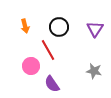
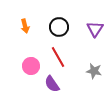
red line: moved 10 px right, 7 px down
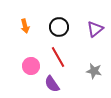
purple triangle: rotated 18 degrees clockwise
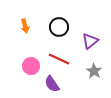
purple triangle: moved 5 px left, 12 px down
red line: moved 1 px right, 2 px down; rotated 35 degrees counterclockwise
gray star: rotated 21 degrees clockwise
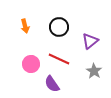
pink circle: moved 2 px up
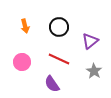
pink circle: moved 9 px left, 2 px up
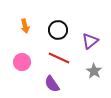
black circle: moved 1 px left, 3 px down
red line: moved 1 px up
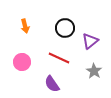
black circle: moved 7 px right, 2 px up
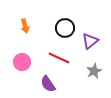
gray star: rotated 14 degrees clockwise
purple semicircle: moved 4 px left
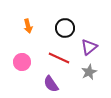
orange arrow: moved 3 px right
purple triangle: moved 1 px left, 6 px down
gray star: moved 5 px left, 1 px down
purple semicircle: moved 3 px right
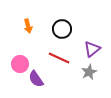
black circle: moved 3 px left, 1 px down
purple triangle: moved 3 px right, 2 px down
pink circle: moved 2 px left, 2 px down
purple semicircle: moved 15 px left, 5 px up
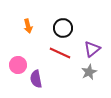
black circle: moved 1 px right, 1 px up
red line: moved 1 px right, 5 px up
pink circle: moved 2 px left, 1 px down
purple semicircle: rotated 24 degrees clockwise
